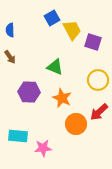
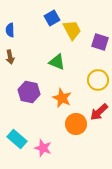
purple square: moved 7 px right
brown arrow: rotated 24 degrees clockwise
green triangle: moved 2 px right, 5 px up
purple hexagon: rotated 10 degrees clockwise
cyan rectangle: moved 1 px left, 3 px down; rotated 36 degrees clockwise
pink star: rotated 24 degrees clockwise
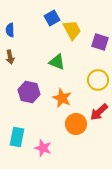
cyan rectangle: moved 2 px up; rotated 60 degrees clockwise
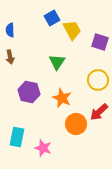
green triangle: rotated 42 degrees clockwise
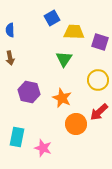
yellow trapezoid: moved 2 px right, 2 px down; rotated 60 degrees counterclockwise
brown arrow: moved 1 px down
green triangle: moved 7 px right, 3 px up
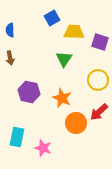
orange circle: moved 1 px up
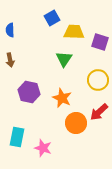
brown arrow: moved 2 px down
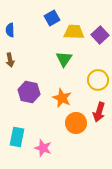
purple square: moved 7 px up; rotated 30 degrees clockwise
red arrow: rotated 30 degrees counterclockwise
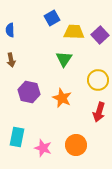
brown arrow: moved 1 px right
orange circle: moved 22 px down
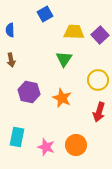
blue square: moved 7 px left, 4 px up
pink star: moved 3 px right, 1 px up
